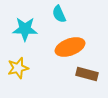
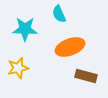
brown rectangle: moved 1 px left, 2 px down
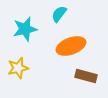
cyan semicircle: rotated 60 degrees clockwise
cyan star: rotated 15 degrees counterclockwise
orange ellipse: moved 1 px right, 1 px up
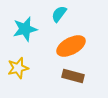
orange ellipse: rotated 8 degrees counterclockwise
brown rectangle: moved 13 px left
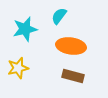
cyan semicircle: moved 2 px down
orange ellipse: rotated 36 degrees clockwise
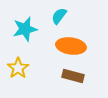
yellow star: rotated 20 degrees counterclockwise
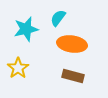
cyan semicircle: moved 1 px left, 2 px down
cyan star: moved 1 px right
orange ellipse: moved 1 px right, 2 px up
